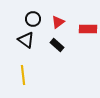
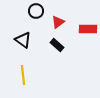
black circle: moved 3 px right, 8 px up
black triangle: moved 3 px left
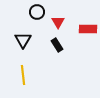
black circle: moved 1 px right, 1 px down
red triangle: rotated 24 degrees counterclockwise
black triangle: rotated 24 degrees clockwise
black rectangle: rotated 16 degrees clockwise
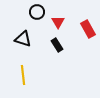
red rectangle: rotated 60 degrees clockwise
black triangle: moved 1 px up; rotated 42 degrees counterclockwise
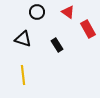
red triangle: moved 10 px right, 10 px up; rotated 24 degrees counterclockwise
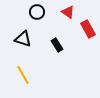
yellow line: rotated 24 degrees counterclockwise
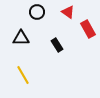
black triangle: moved 2 px left, 1 px up; rotated 18 degrees counterclockwise
